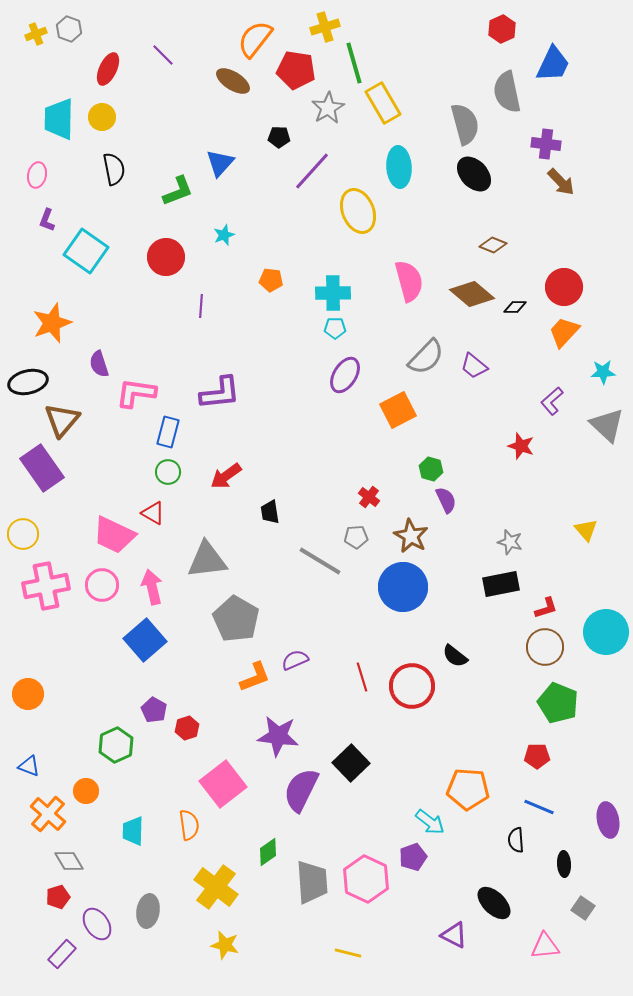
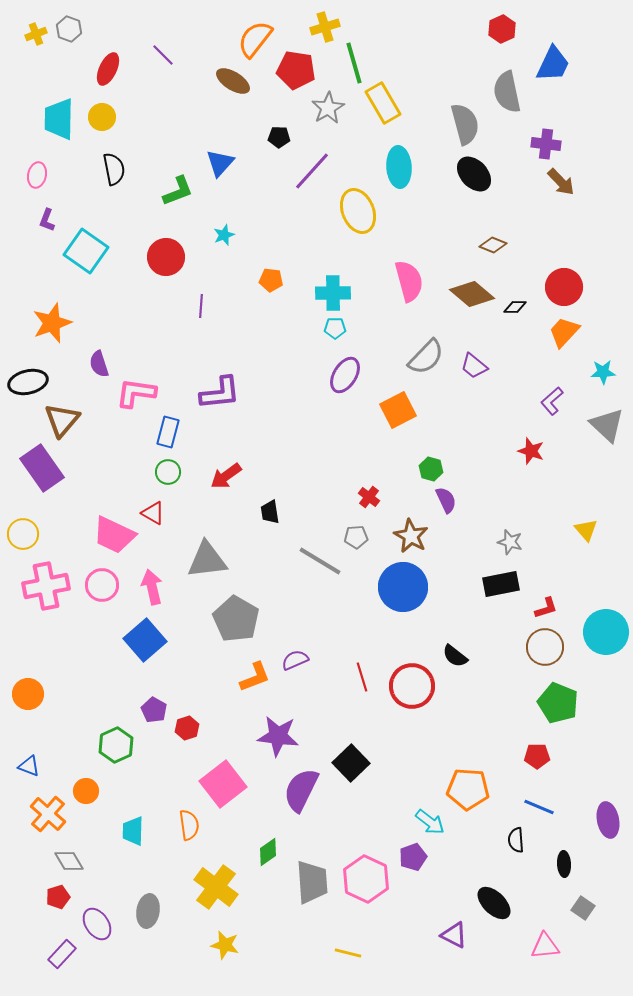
red star at (521, 446): moved 10 px right, 5 px down
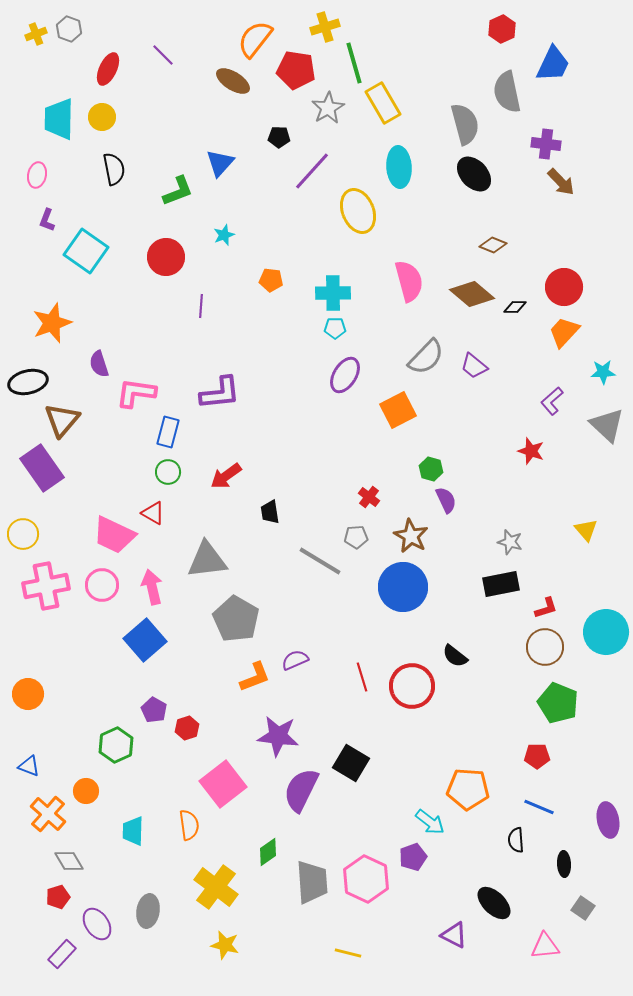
black square at (351, 763): rotated 15 degrees counterclockwise
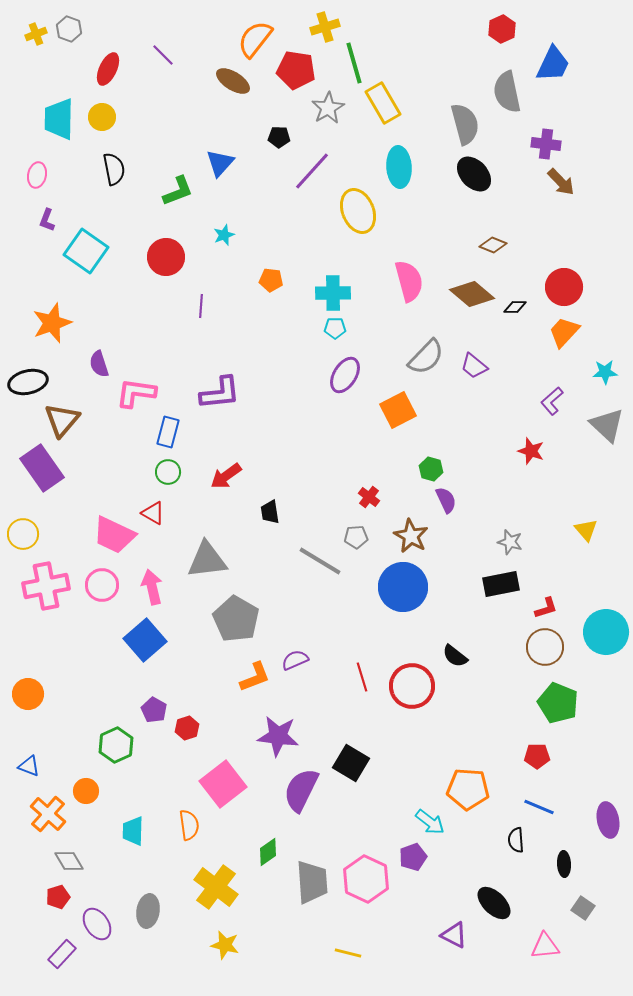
cyan star at (603, 372): moved 2 px right
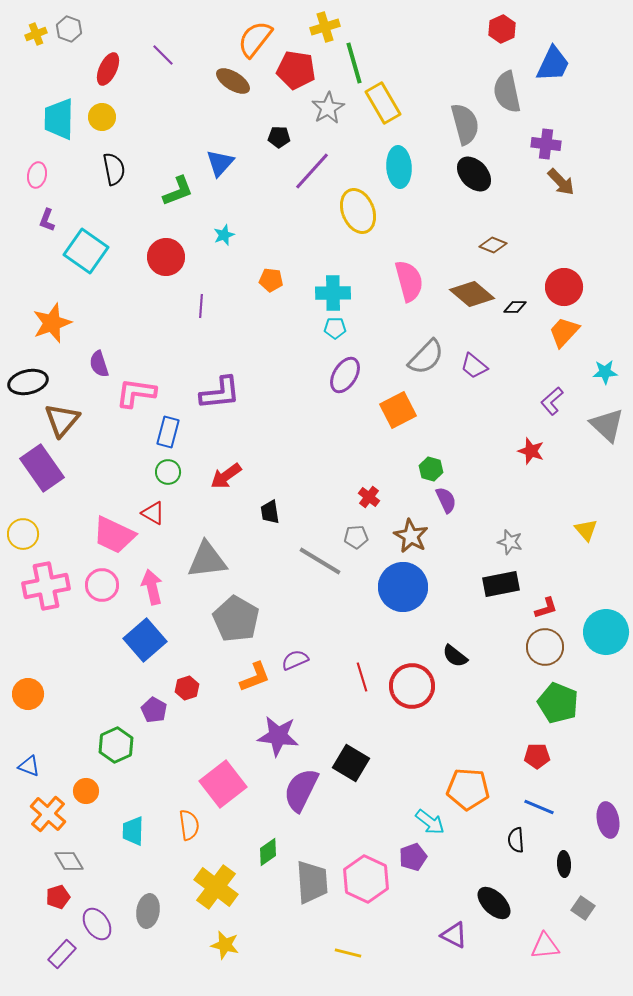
red hexagon at (187, 728): moved 40 px up
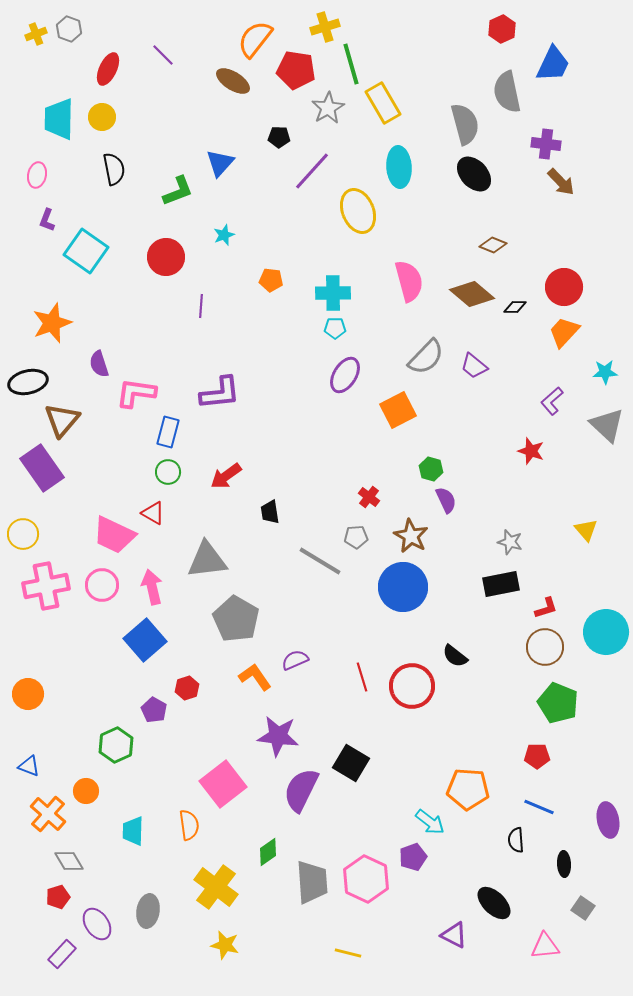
green line at (354, 63): moved 3 px left, 1 px down
orange L-shape at (255, 677): rotated 104 degrees counterclockwise
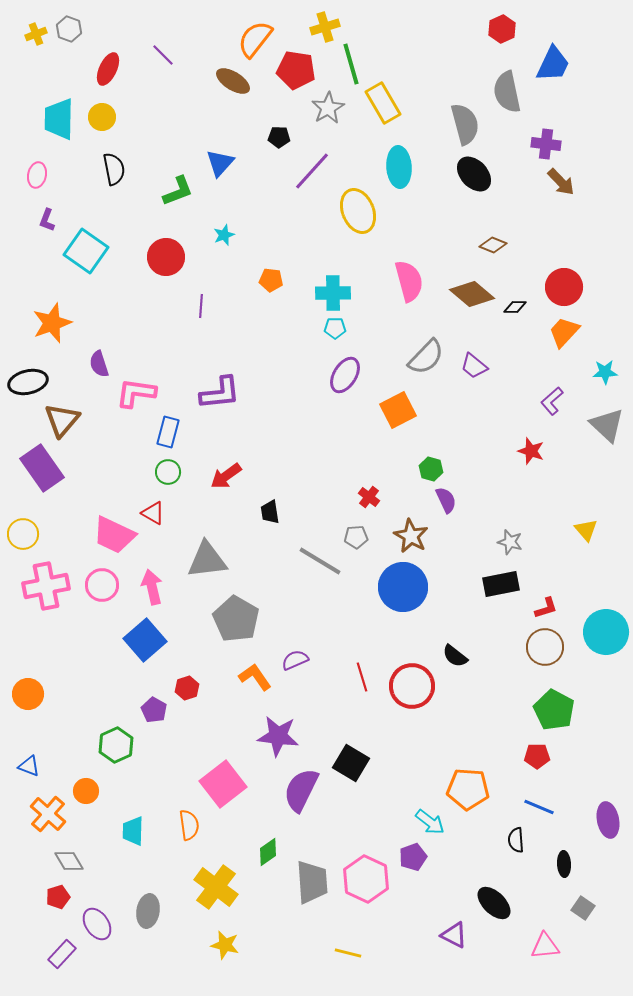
green pentagon at (558, 703): moved 4 px left, 7 px down; rotated 6 degrees clockwise
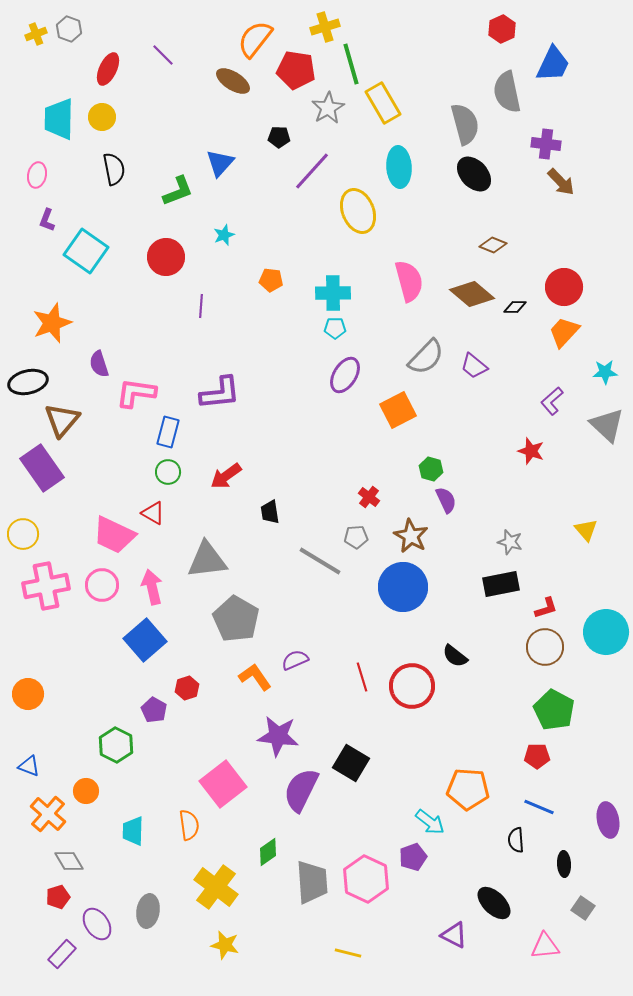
green hexagon at (116, 745): rotated 8 degrees counterclockwise
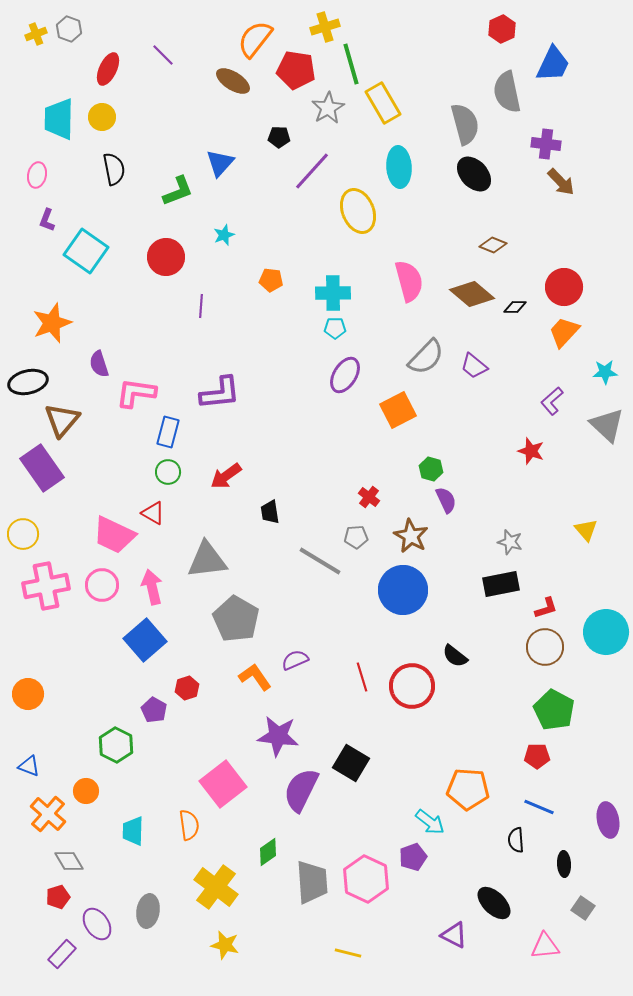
blue circle at (403, 587): moved 3 px down
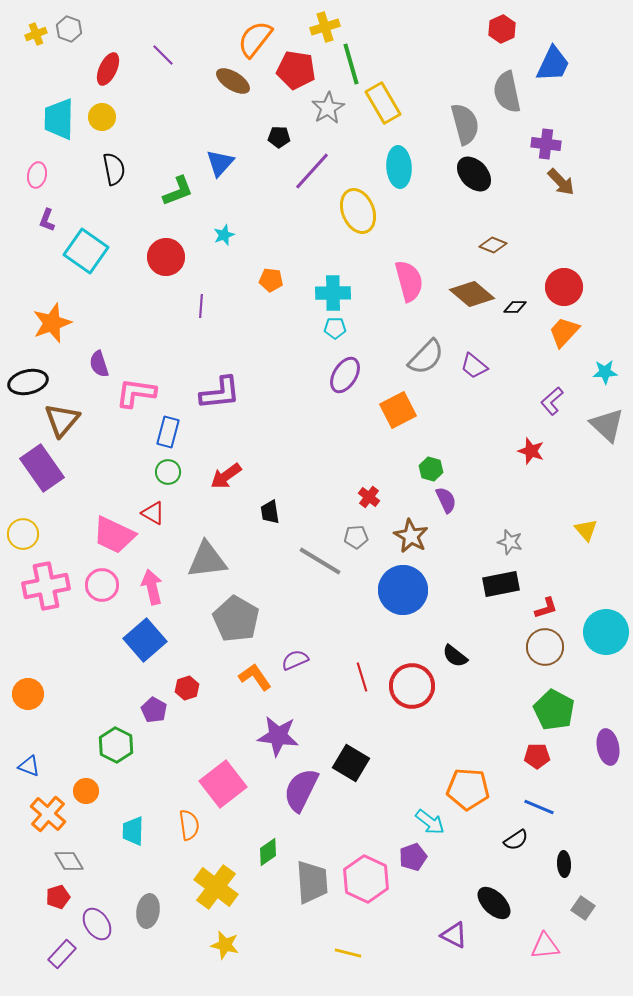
purple ellipse at (608, 820): moved 73 px up
black semicircle at (516, 840): rotated 120 degrees counterclockwise
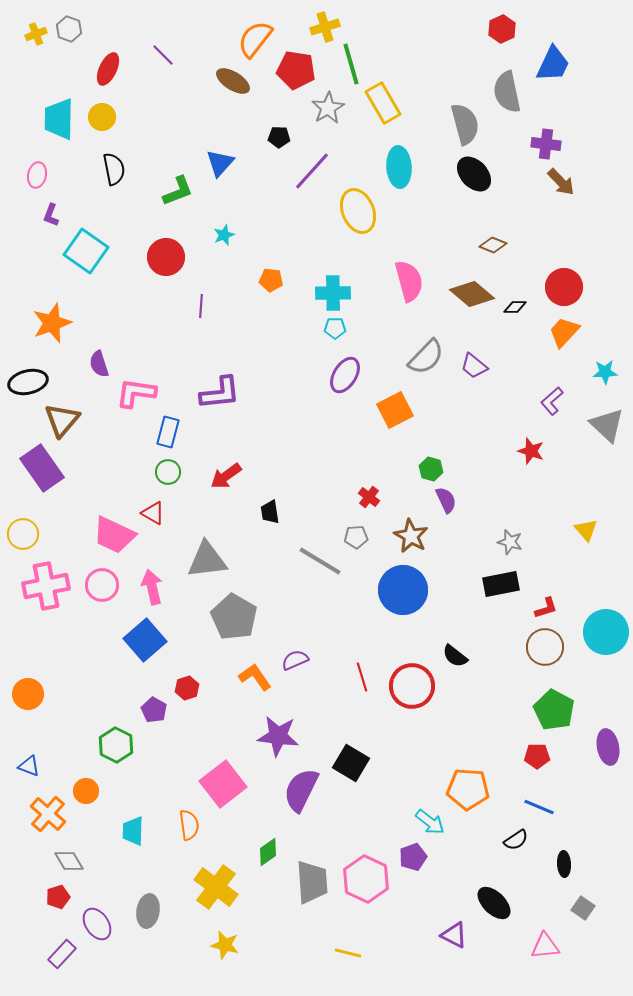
purple L-shape at (47, 220): moved 4 px right, 5 px up
orange square at (398, 410): moved 3 px left
gray pentagon at (236, 619): moved 2 px left, 2 px up
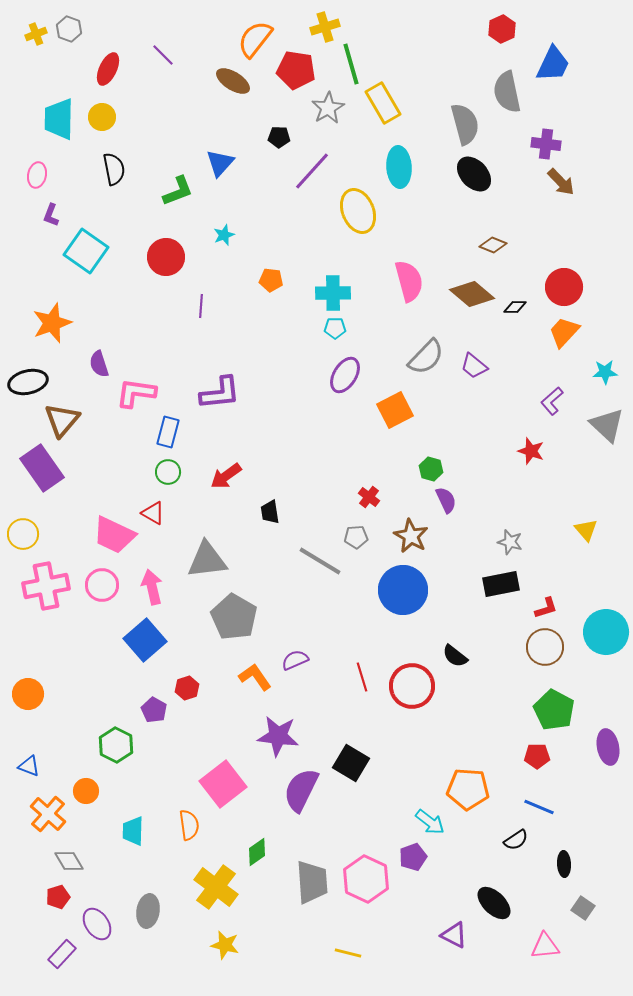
green diamond at (268, 852): moved 11 px left
